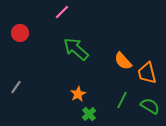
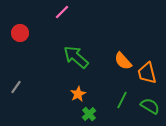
green arrow: moved 8 px down
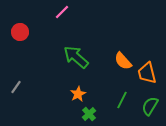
red circle: moved 1 px up
green semicircle: rotated 90 degrees counterclockwise
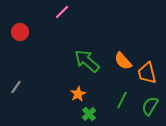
green arrow: moved 11 px right, 4 px down
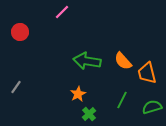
green arrow: rotated 32 degrees counterclockwise
green semicircle: moved 2 px right, 1 px down; rotated 42 degrees clockwise
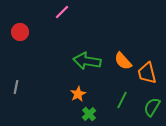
gray line: rotated 24 degrees counterclockwise
green semicircle: rotated 42 degrees counterclockwise
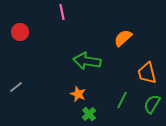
pink line: rotated 56 degrees counterclockwise
orange semicircle: moved 23 px up; rotated 90 degrees clockwise
gray line: rotated 40 degrees clockwise
orange star: rotated 21 degrees counterclockwise
green semicircle: moved 3 px up
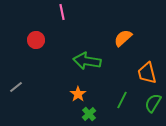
red circle: moved 16 px right, 8 px down
orange star: rotated 14 degrees clockwise
green semicircle: moved 1 px right, 1 px up
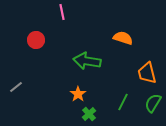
orange semicircle: rotated 60 degrees clockwise
green line: moved 1 px right, 2 px down
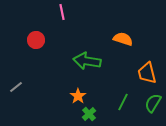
orange semicircle: moved 1 px down
orange star: moved 2 px down
